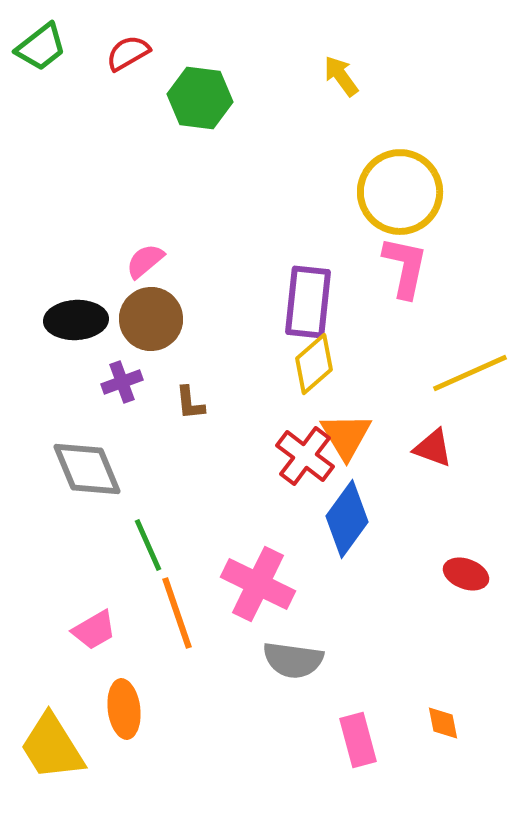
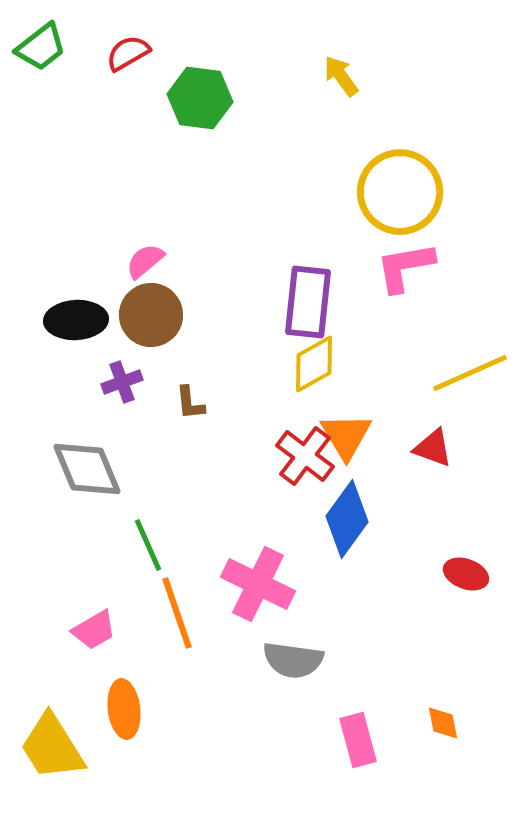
pink L-shape: rotated 112 degrees counterclockwise
brown circle: moved 4 px up
yellow diamond: rotated 12 degrees clockwise
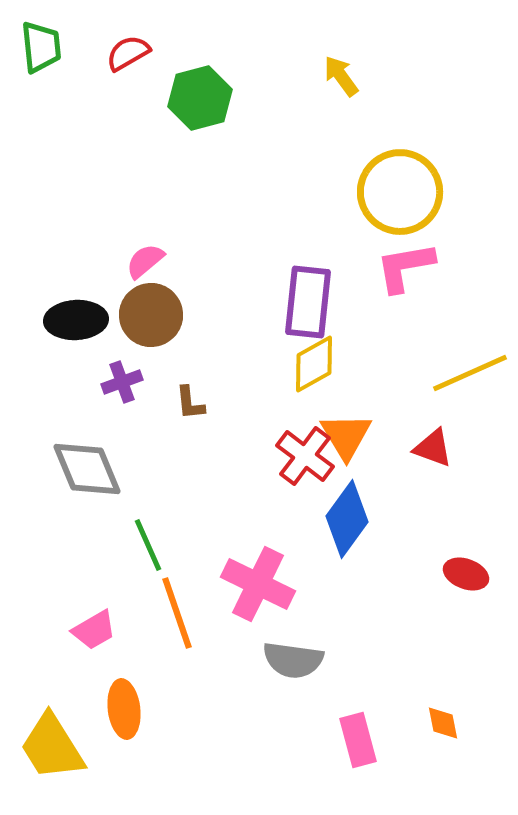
green trapezoid: rotated 58 degrees counterclockwise
green hexagon: rotated 22 degrees counterclockwise
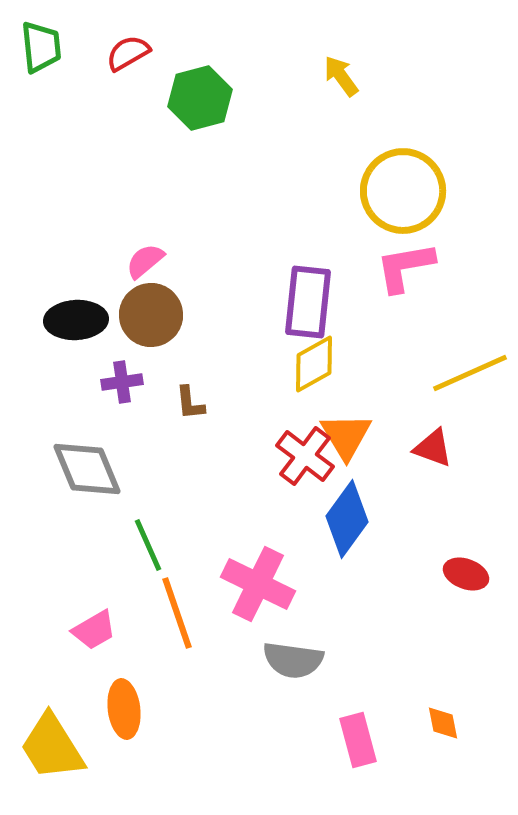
yellow circle: moved 3 px right, 1 px up
purple cross: rotated 12 degrees clockwise
